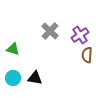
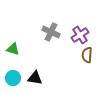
gray cross: moved 1 px right, 1 px down; rotated 18 degrees counterclockwise
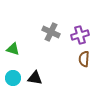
purple cross: rotated 18 degrees clockwise
brown semicircle: moved 3 px left, 4 px down
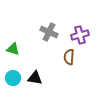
gray cross: moved 2 px left
brown semicircle: moved 15 px left, 2 px up
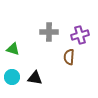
gray cross: rotated 24 degrees counterclockwise
cyan circle: moved 1 px left, 1 px up
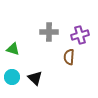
black triangle: rotated 35 degrees clockwise
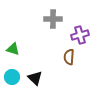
gray cross: moved 4 px right, 13 px up
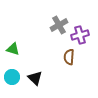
gray cross: moved 6 px right, 6 px down; rotated 30 degrees counterclockwise
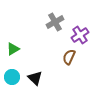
gray cross: moved 4 px left, 3 px up
purple cross: rotated 18 degrees counterclockwise
green triangle: rotated 48 degrees counterclockwise
brown semicircle: rotated 21 degrees clockwise
